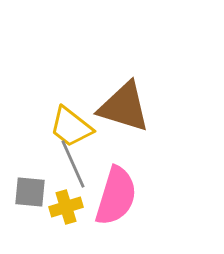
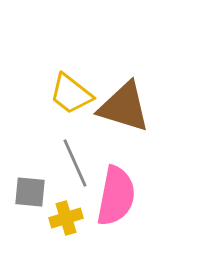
yellow trapezoid: moved 33 px up
gray line: moved 2 px right, 1 px up
pink semicircle: rotated 6 degrees counterclockwise
yellow cross: moved 11 px down
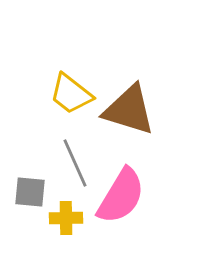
brown triangle: moved 5 px right, 3 px down
pink semicircle: moved 5 px right; rotated 20 degrees clockwise
yellow cross: rotated 16 degrees clockwise
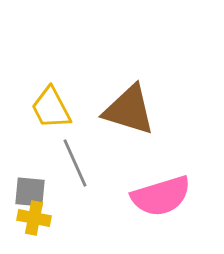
yellow trapezoid: moved 20 px left, 14 px down; rotated 24 degrees clockwise
pink semicircle: moved 40 px right; rotated 42 degrees clockwise
yellow cross: moved 32 px left; rotated 12 degrees clockwise
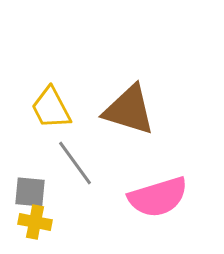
gray line: rotated 12 degrees counterclockwise
pink semicircle: moved 3 px left, 1 px down
yellow cross: moved 1 px right, 4 px down
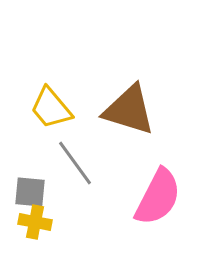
yellow trapezoid: rotated 12 degrees counterclockwise
pink semicircle: rotated 46 degrees counterclockwise
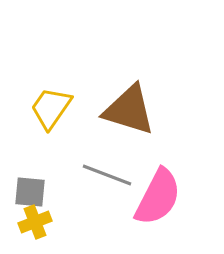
yellow trapezoid: rotated 75 degrees clockwise
gray line: moved 32 px right, 12 px down; rotated 33 degrees counterclockwise
yellow cross: rotated 32 degrees counterclockwise
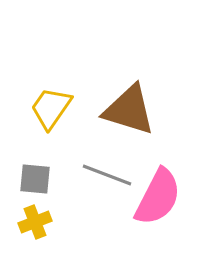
gray square: moved 5 px right, 13 px up
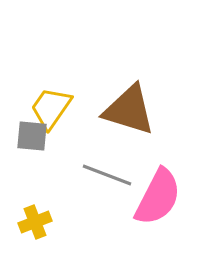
gray square: moved 3 px left, 43 px up
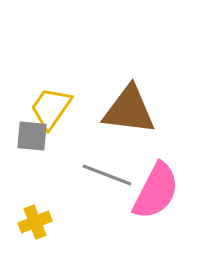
brown triangle: rotated 10 degrees counterclockwise
pink semicircle: moved 2 px left, 6 px up
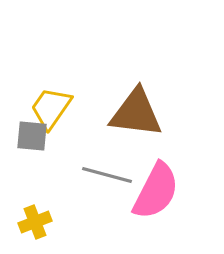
brown triangle: moved 7 px right, 3 px down
gray line: rotated 6 degrees counterclockwise
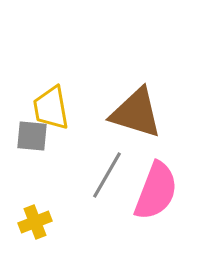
yellow trapezoid: rotated 45 degrees counterclockwise
brown triangle: rotated 10 degrees clockwise
gray line: rotated 75 degrees counterclockwise
pink semicircle: rotated 6 degrees counterclockwise
